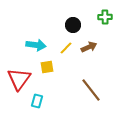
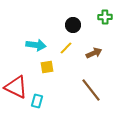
brown arrow: moved 5 px right, 6 px down
red triangle: moved 3 px left, 8 px down; rotated 40 degrees counterclockwise
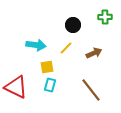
cyan rectangle: moved 13 px right, 16 px up
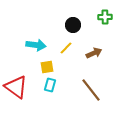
red triangle: rotated 10 degrees clockwise
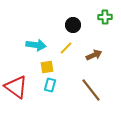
brown arrow: moved 2 px down
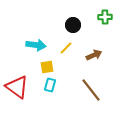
red triangle: moved 1 px right
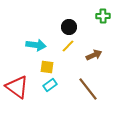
green cross: moved 2 px left, 1 px up
black circle: moved 4 px left, 2 px down
yellow line: moved 2 px right, 2 px up
yellow square: rotated 16 degrees clockwise
cyan rectangle: rotated 40 degrees clockwise
brown line: moved 3 px left, 1 px up
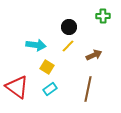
yellow square: rotated 24 degrees clockwise
cyan rectangle: moved 4 px down
brown line: rotated 50 degrees clockwise
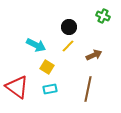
green cross: rotated 24 degrees clockwise
cyan arrow: rotated 18 degrees clockwise
cyan rectangle: rotated 24 degrees clockwise
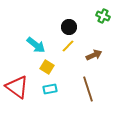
cyan arrow: rotated 12 degrees clockwise
brown line: rotated 30 degrees counterclockwise
